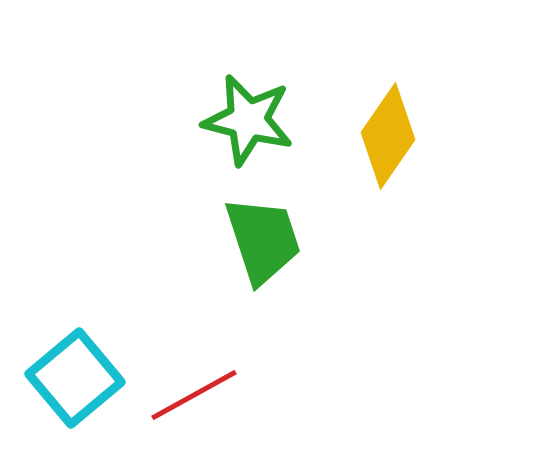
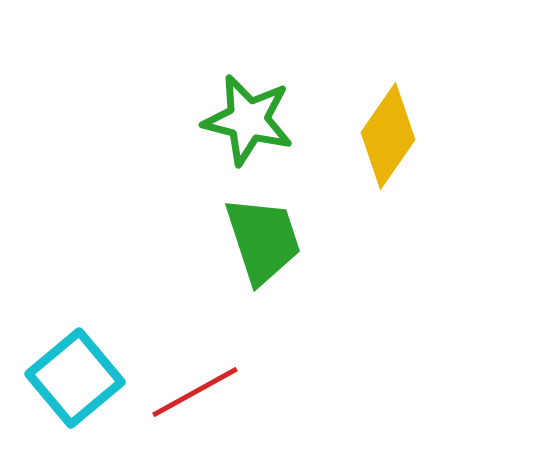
red line: moved 1 px right, 3 px up
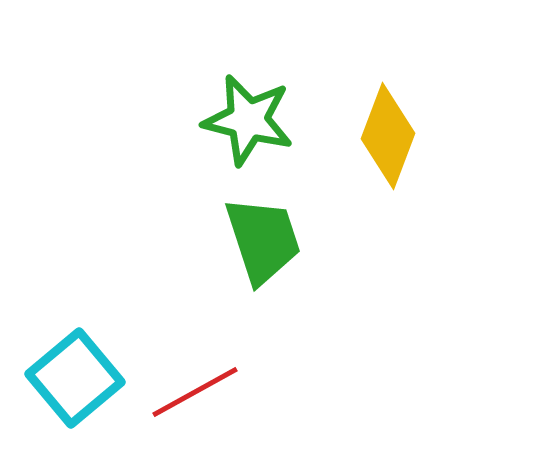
yellow diamond: rotated 14 degrees counterclockwise
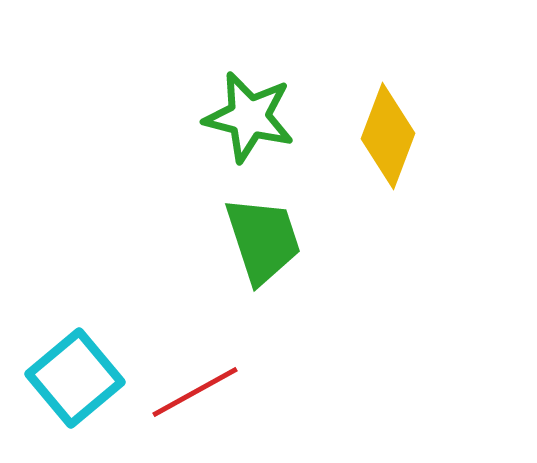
green star: moved 1 px right, 3 px up
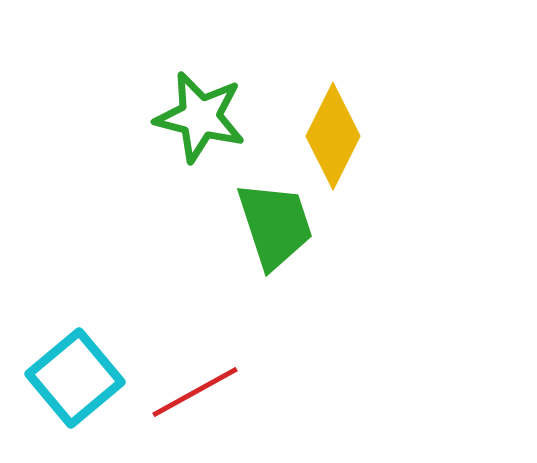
green star: moved 49 px left
yellow diamond: moved 55 px left; rotated 6 degrees clockwise
green trapezoid: moved 12 px right, 15 px up
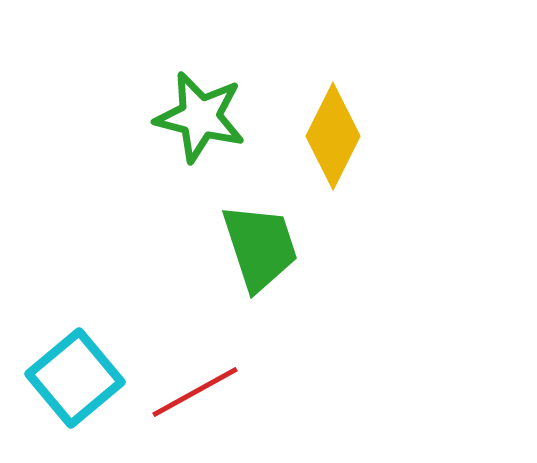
green trapezoid: moved 15 px left, 22 px down
